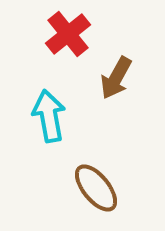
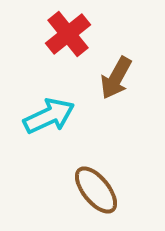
cyan arrow: rotated 75 degrees clockwise
brown ellipse: moved 2 px down
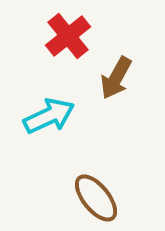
red cross: moved 2 px down
brown ellipse: moved 8 px down
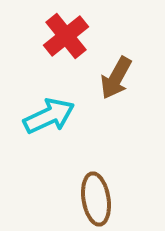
red cross: moved 2 px left
brown ellipse: moved 1 px down; rotated 30 degrees clockwise
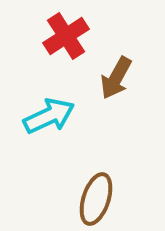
red cross: rotated 6 degrees clockwise
brown ellipse: rotated 27 degrees clockwise
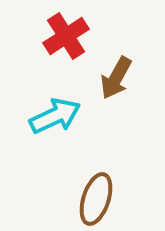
cyan arrow: moved 6 px right
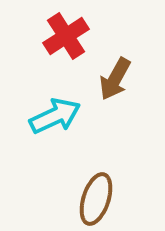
brown arrow: moved 1 px left, 1 px down
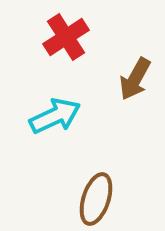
red cross: moved 1 px down
brown arrow: moved 20 px right
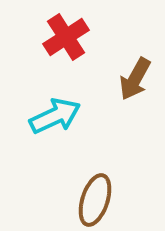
brown ellipse: moved 1 px left, 1 px down
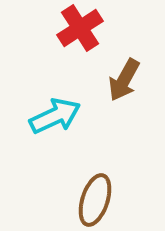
red cross: moved 14 px right, 9 px up
brown arrow: moved 11 px left, 1 px down
